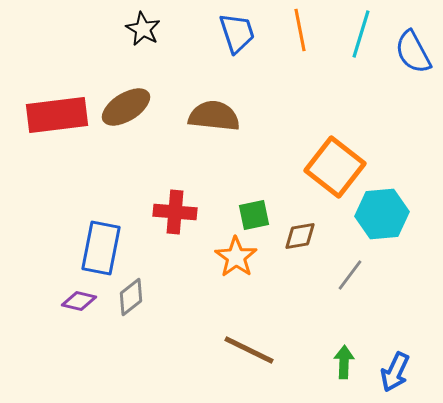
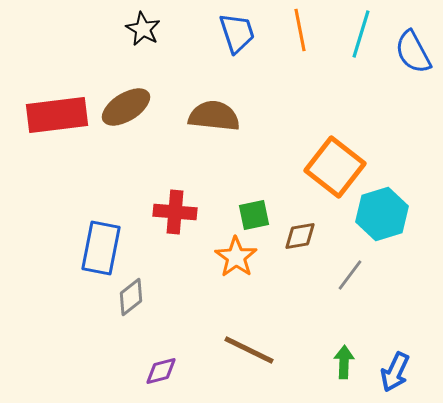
cyan hexagon: rotated 12 degrees counterclockwise
purple diamond: moved 82 px right, 70 px down; rotated 28 degrees counterclockwise
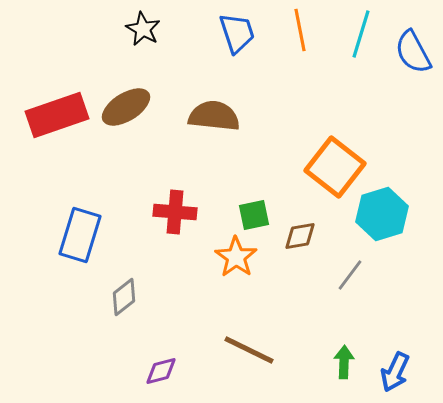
red rectangle: rotated 12 degrees counterclockwise
blue rectangle: moved 21 px left, 13 px up; rotated 6 degrees clockwise
gray diamond: moved 7 px left
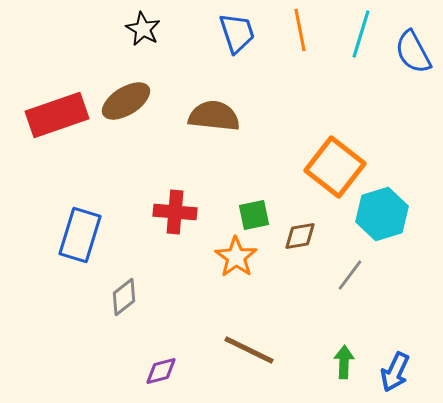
brown ellipse: moved 6 px up
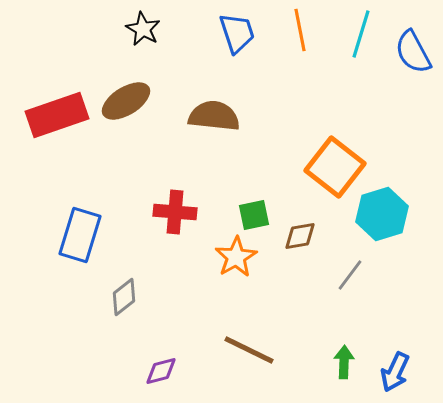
orange star: rotated 6 degrees clockwise
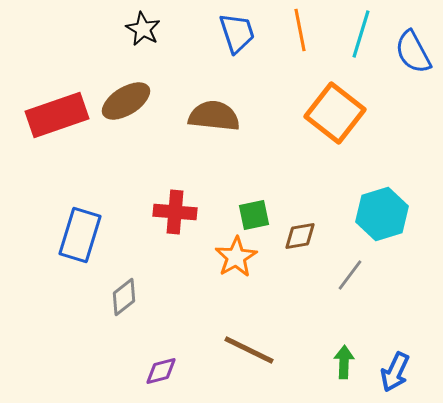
orange square: moved 54 px up
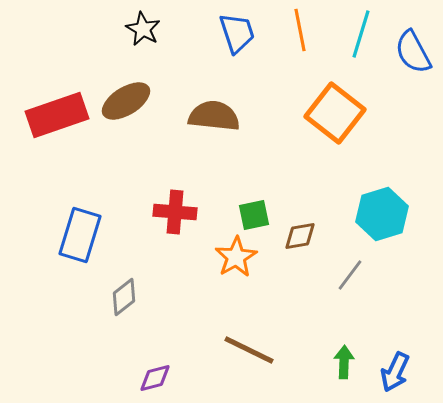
purple diamond: moved 6 px left, 7 px down
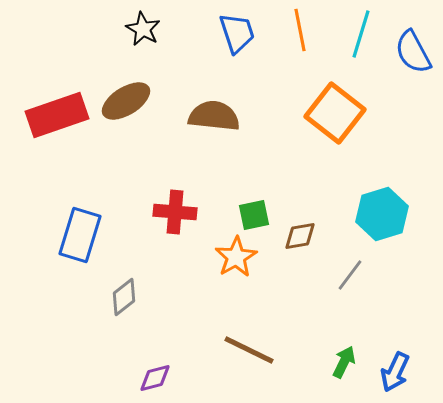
green arrow: rotated 24 degrees clockwise
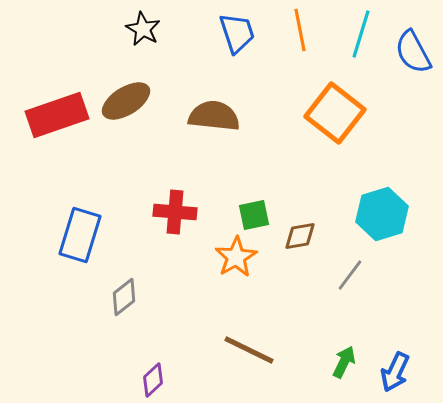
purple diamond: moved 2 px left, 2 px down; rotated 28 degrees counterclockwise
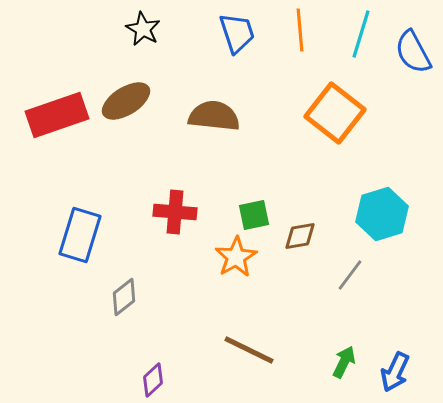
orange line: rotated 6 degrees clockwise
